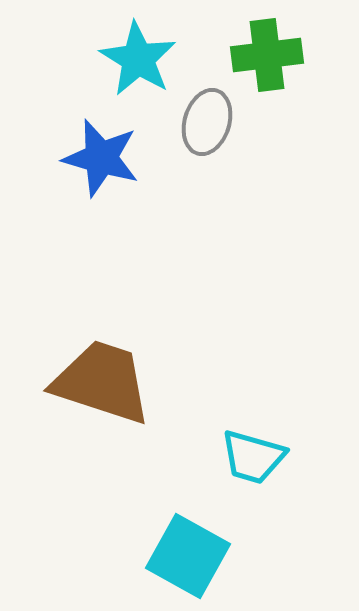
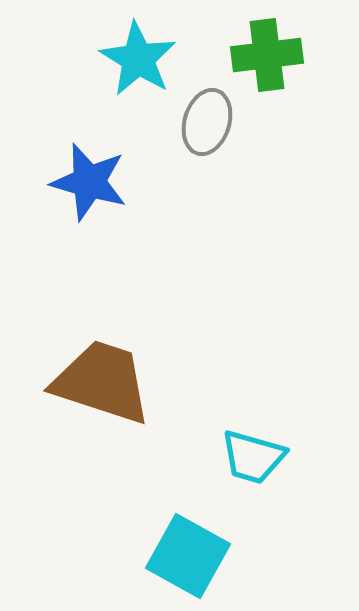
blue star: moved 12 px left, 24 px down
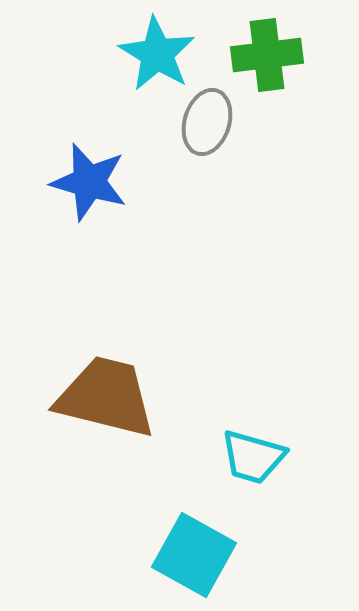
cyan star: moved 19 px right, 5 px up
brown trapezoid: moved 4 px right, 15 px down; rotated 4 degrees counterclockwise
cyan square: moved 6 px right, 1 px up
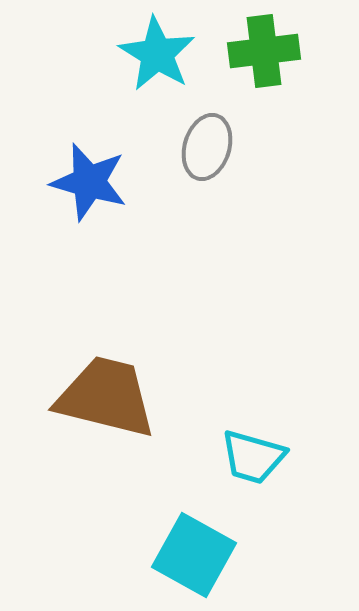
green cross: moved 3 px left, 4 px up
gray ellipse: moved 25 px down
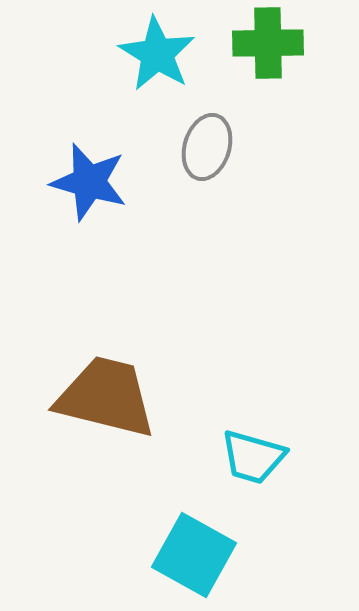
green cross: moved 4 px right, 8 px up; rotated 6 degrees clockwise
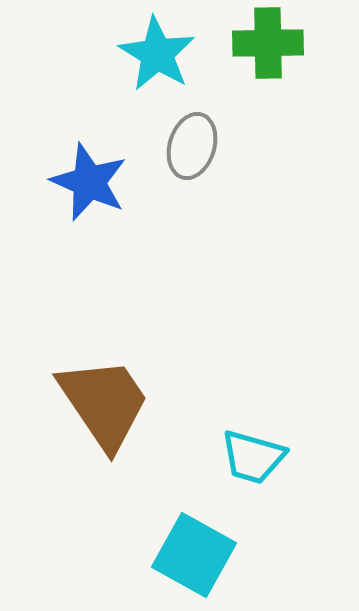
gray ellipse: moved 15 px left, 1 px up
blue star: rotated 8 degrees clockwise
brown trapezoid: moved 2 px left, 6 px down; rotated 42 degrees clockwise
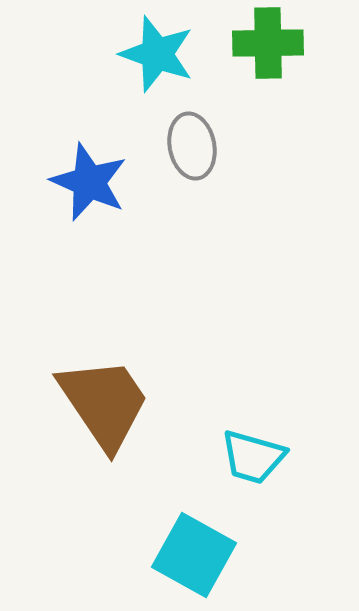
cyan star: rotated 12 degrees counterclockwise
gray ellipse: rotated 28 degrees counterclockwise
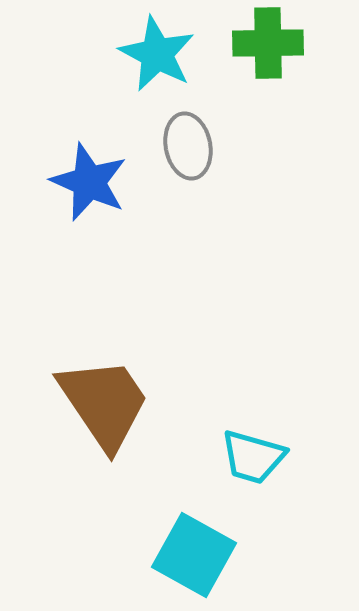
cyan star: rotated 8 degrees clockwise
gray ellipse: moved 4 px left
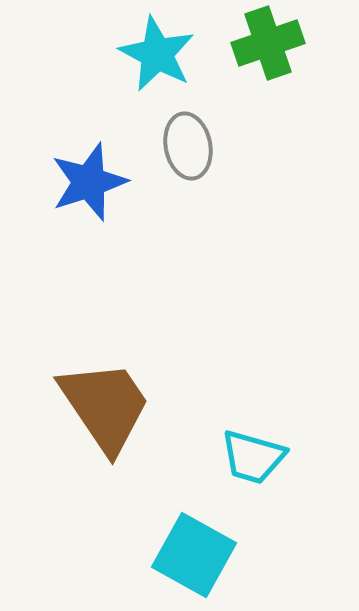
green cross: rotated 18 degrees counterclockwise
blue star: rotated 30 degrees clockwise
brown trapezoid: moved 1 px right, 3 px down
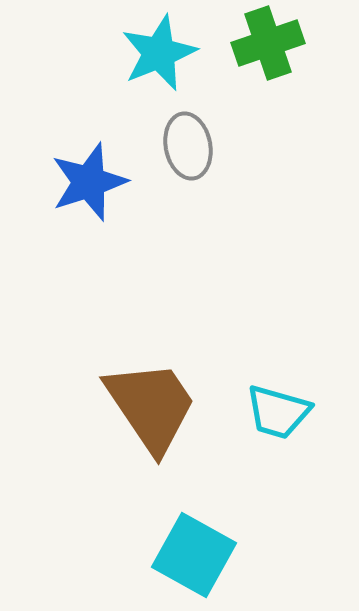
cyan star: moved 2 px right, 1 px up; rotated 22 degrees clockwise
brown trapezoid: moved 46 px right
cyan trapezoid: moved 25 px right, 45 px up
